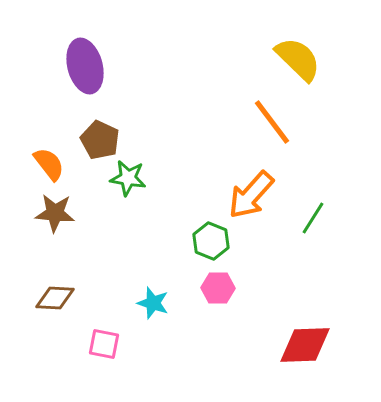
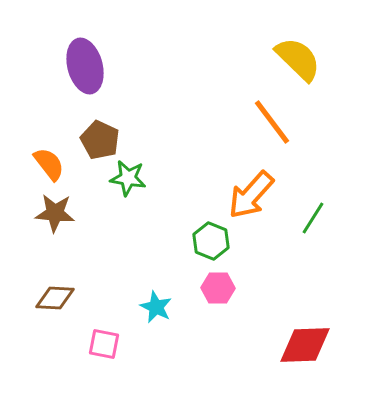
cyan star: moved 3 px right, 4 px down; rotated 8 degrees clockwise
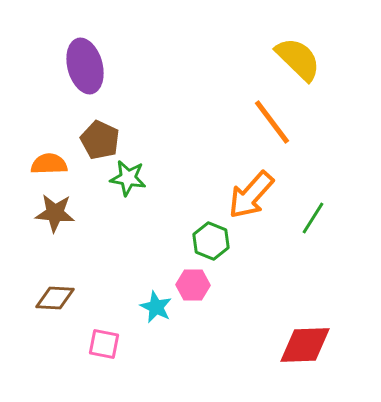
orange semicircle: rotated 54 degrees counterclockwise
pink hexagon: moved 25 px left, 3 px up
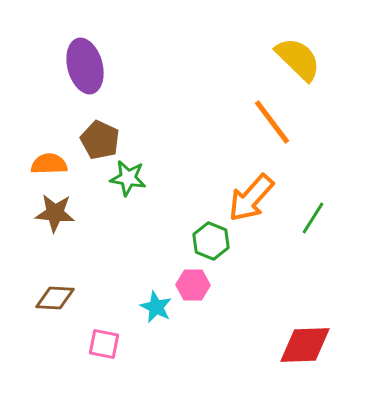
orange arrow: moved 3 px down
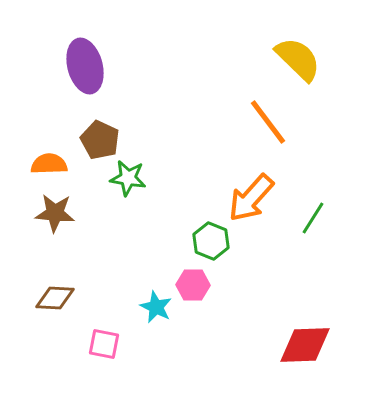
orange line: moved 4 px left
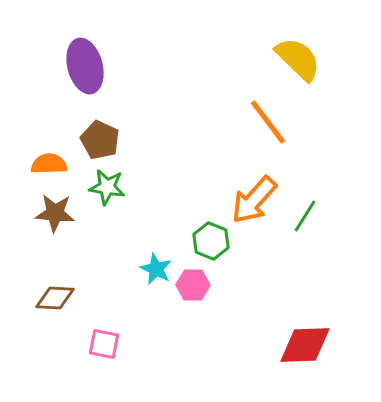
green star: moved 21 px left, 9 px down
orange arrow: moved 3 px right, 2 px down
green line: moved 8 px left, 2 px up
cyan star: moved 38 px up
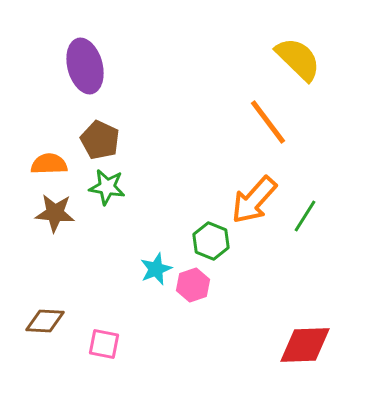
cyan star: rotated 24 degrees clockwise
pink hexagon: rotated 20 degrees counterclockwise
brown diamond: moved 10 px left, 23 px down
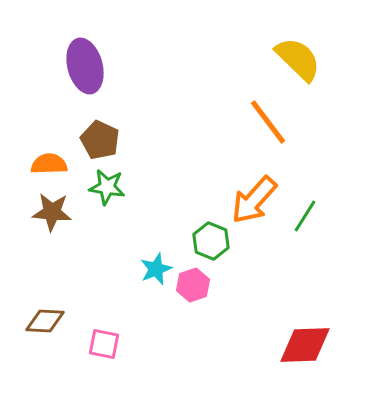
brown star: moved 3 px left, 1 px up
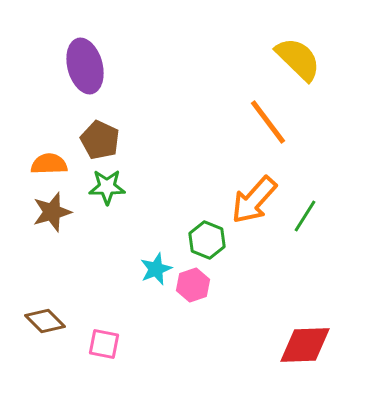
green star: rotated 9 degrees counterclockwise
brown star: rotated 21 degrees counterclockwise
green hexagon: moved 4 px left, 1 px up
brown diamond: rotated 42 degrees clockwise
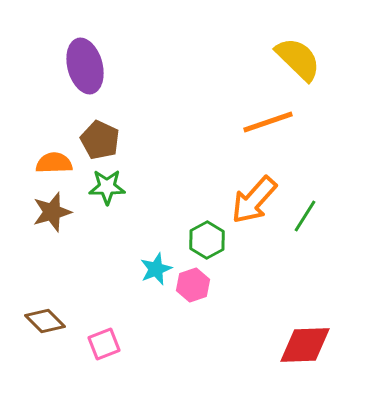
orange line: rotated 72 degrees counterclockwise
orange semicircle: moved 5 px right, 1 px up
green hexagon: rotated 9 degrees clockwise
pink square: rotated 32 degrees counterclockwise
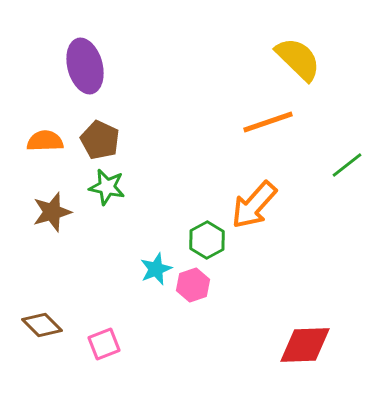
orange semicircle: moved 9 px left, 22 px up
green star: rotated 12 degrees clockwise
orange arrow: moved 5 px down
green line: moved 42 px right, 51 px up; rotated 20 degrees clockwise
brown diamond: moved 3 px left, 4 px down
